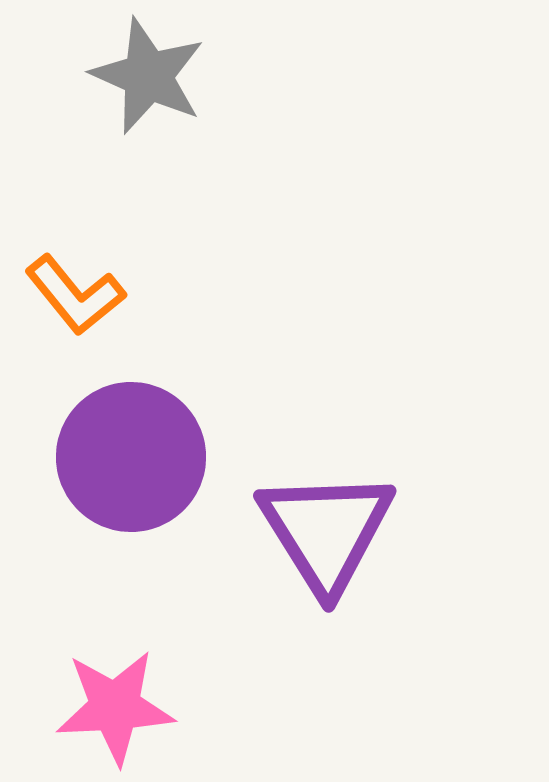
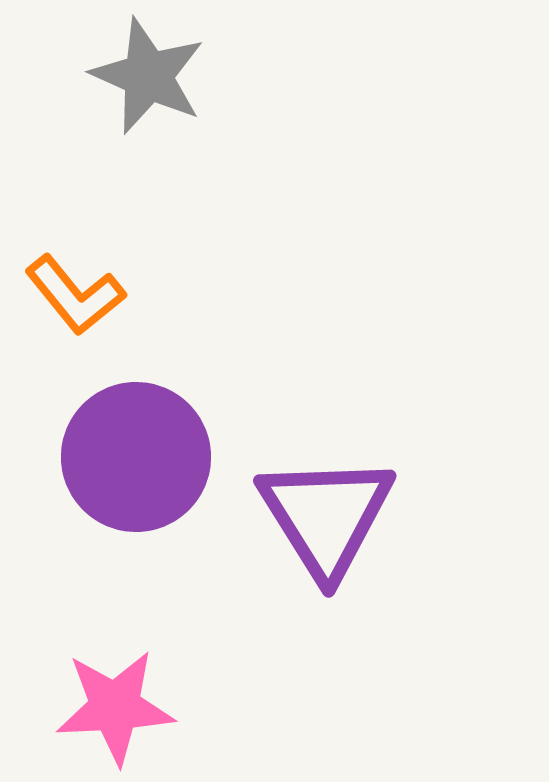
purple circle: moved 5 px right
purple triangle: moved 15 px up
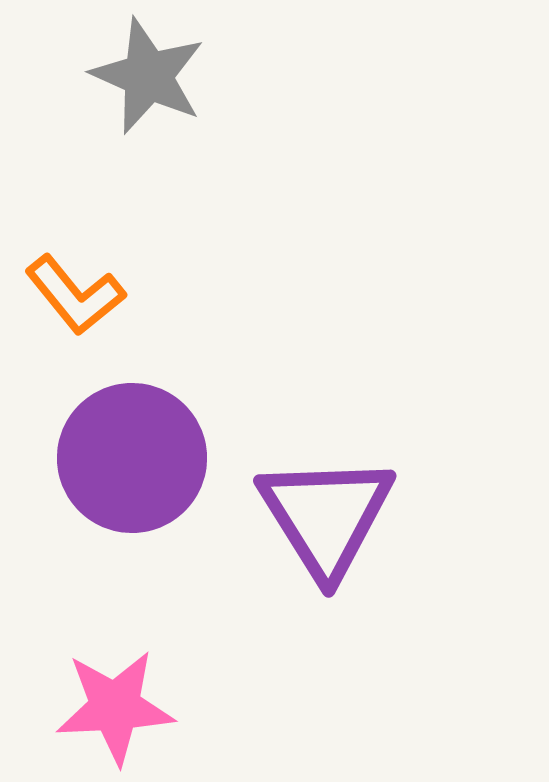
purple circle: moved 4 px left, 1 px down
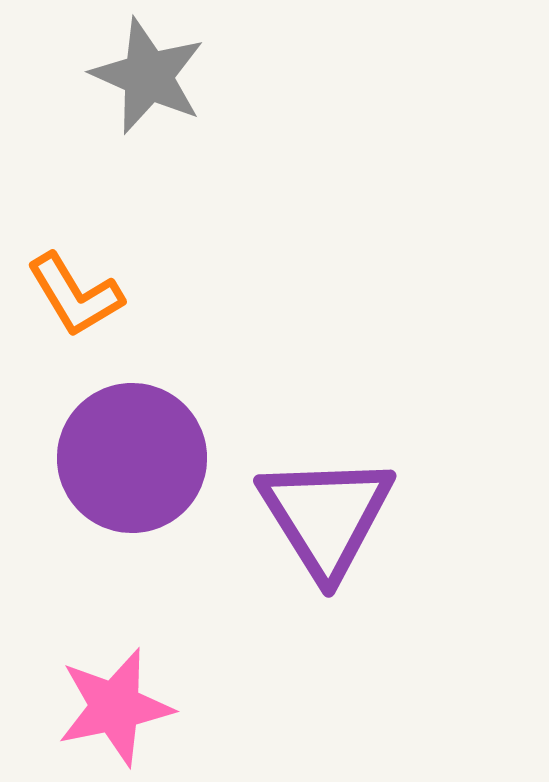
orange L-shape: rotated 8 degrees clockwise
pink star: rotated 9 degrees counterclockwise
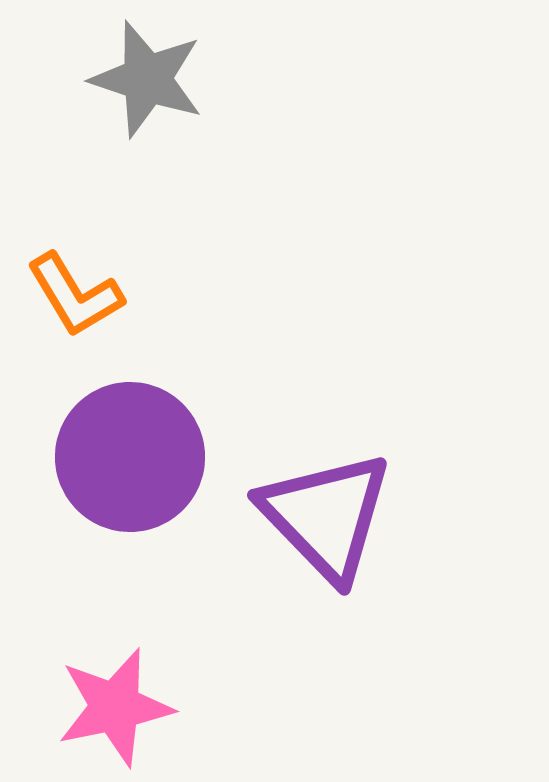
gray star: moved 1 px left, 3 px down; rotated 6 degrees counterclockwise
purple circle: moved 2 px left, 1 px up
purple triangle: rotated 12 degrees counterclockwise
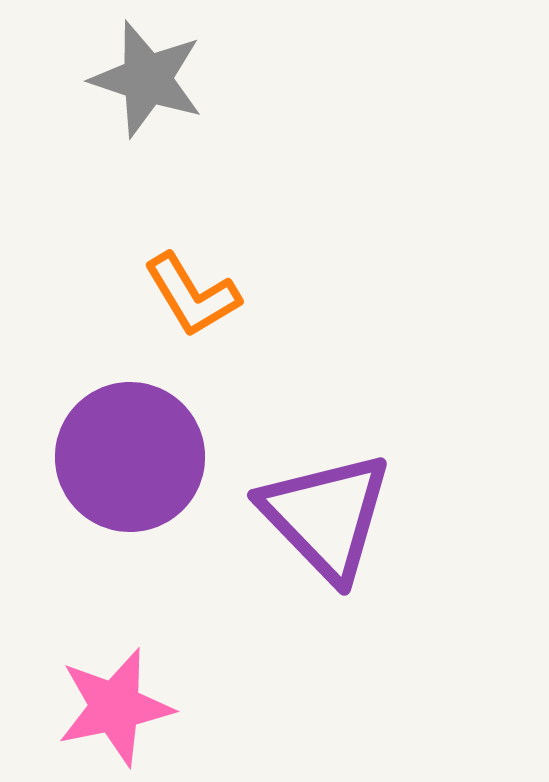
orange L-shape: moved 117 px right
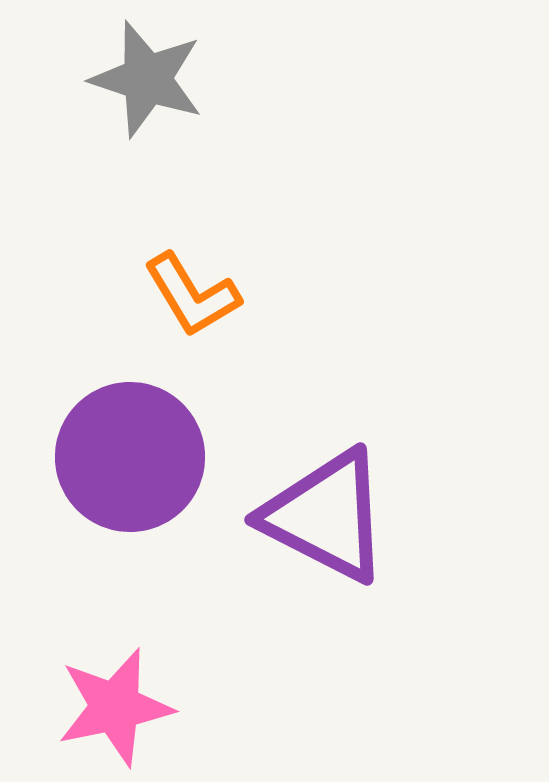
purple triangle: rotated 19 degrees counterclockwise
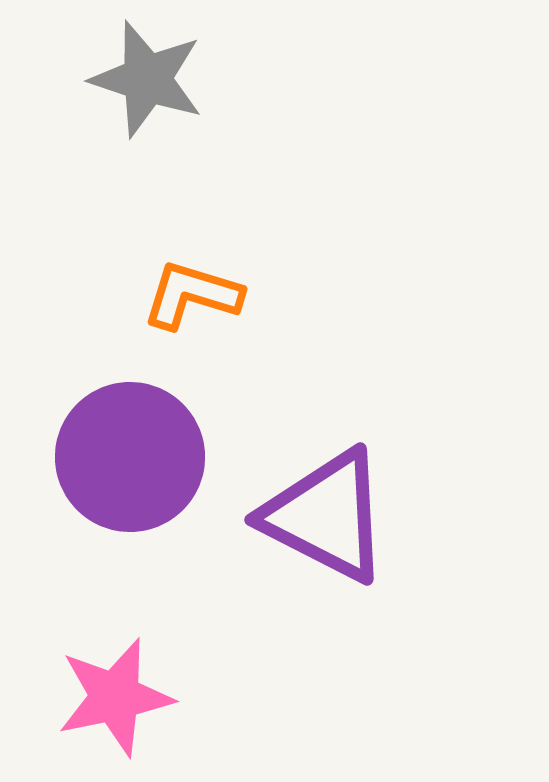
orange L-shape: rotated 138 degrees clockwise
pink star: moved 10 px up
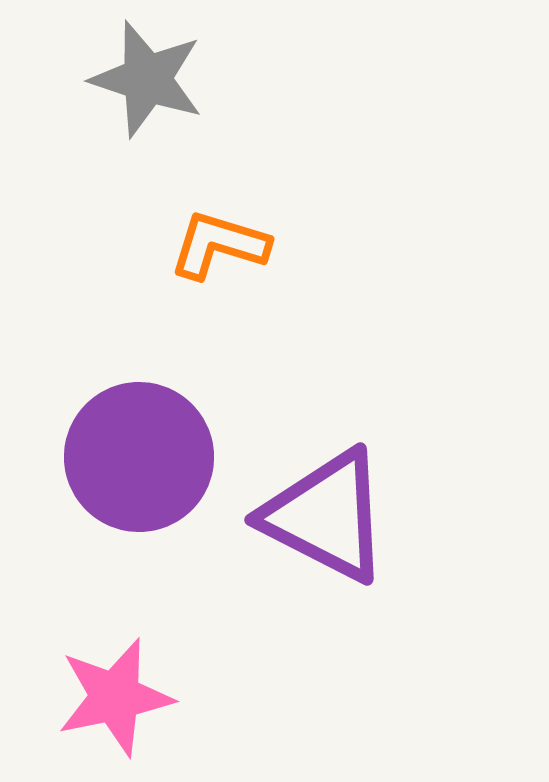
orange L-shape: moved 27 px right, 50 px up
purple circle: moved 9 px right
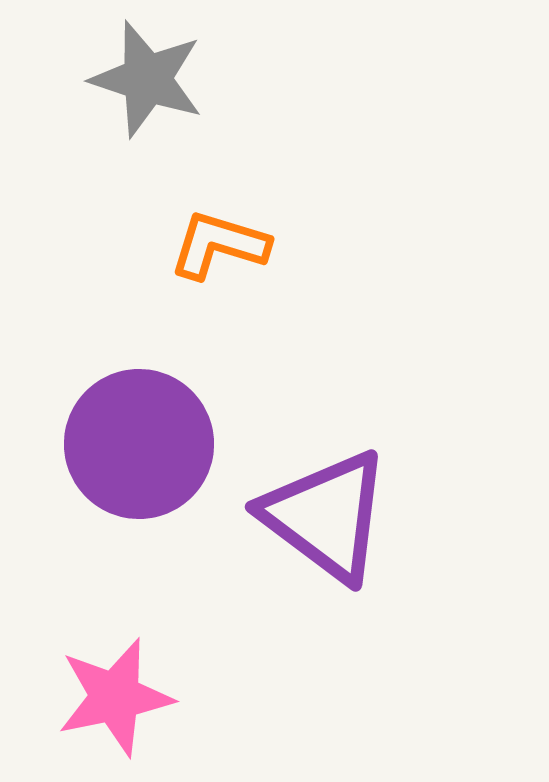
purple circle: moved 13 px up
purple triangle: rotated 10 degrees clockwise
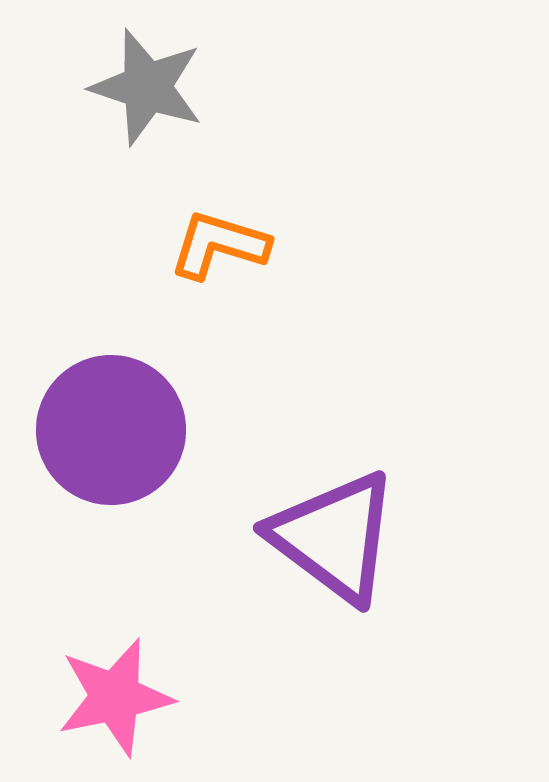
gray star: moved 8 px down
purple circle: moved 28 px left, 14 px up
purple triangle: moved 8 px right, 21 px down
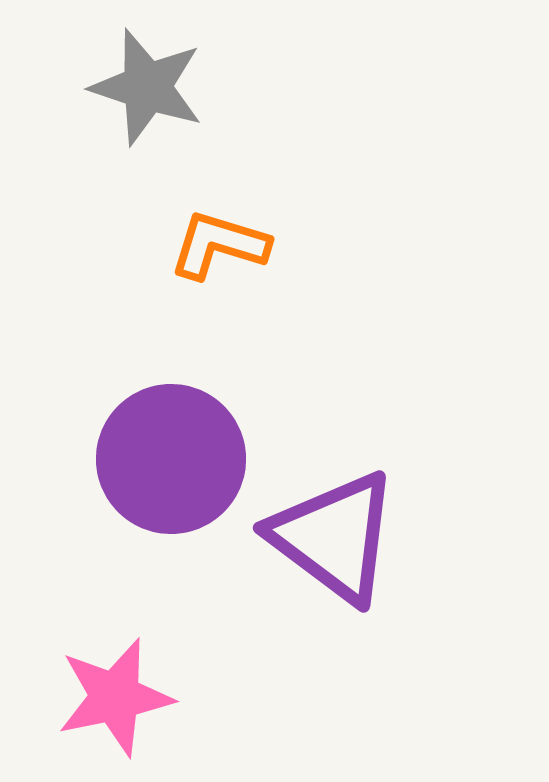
purple circle: moved 60 px right, 29 px down
